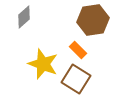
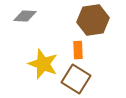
gray diamond: moved 1 px right, 1 px up; rotated 45 degrees clockwise
orange rectangle: rotated 42 degrees clockwise
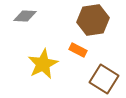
orange rectangle: rotated 60 degrees counterclockwise
yellow star: rotated 24 degrees clockwise
brown square: moved 28 px right
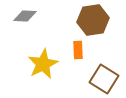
orange rectangle: rotated 60 degrees clockwise
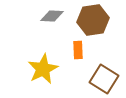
gray diamond: moved 27 px right
yellow star: moved 5 px down
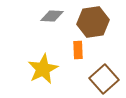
brown hexagon: moved 2 px down
brown square: rotated 16 degrees clockwise
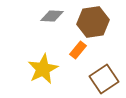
orange rectangle: rotated 42 degrees clockwise
brown square: rotated 8 degrees clockwise
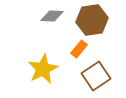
brown hexagon: moved 1 px left, 2 px up
orange rectangle: moved 1 px right, 1 px up
brown square: moved 8 px left, 3 px up
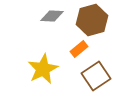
brown hexagon: rotated 8 degrees counterclockwise
orange rectangle: rotated 12 degrees clockwise
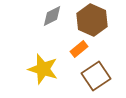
gray diamond: rotated 30 degrees counterclockwise
brown hexagon: rotated 20 degrees counterclockwise
yellow star: rotated 28 degrees counterclockwise
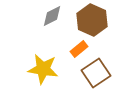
yellow star: rotated 8 degrees counterclockwise
brown square: moved 3 px up
